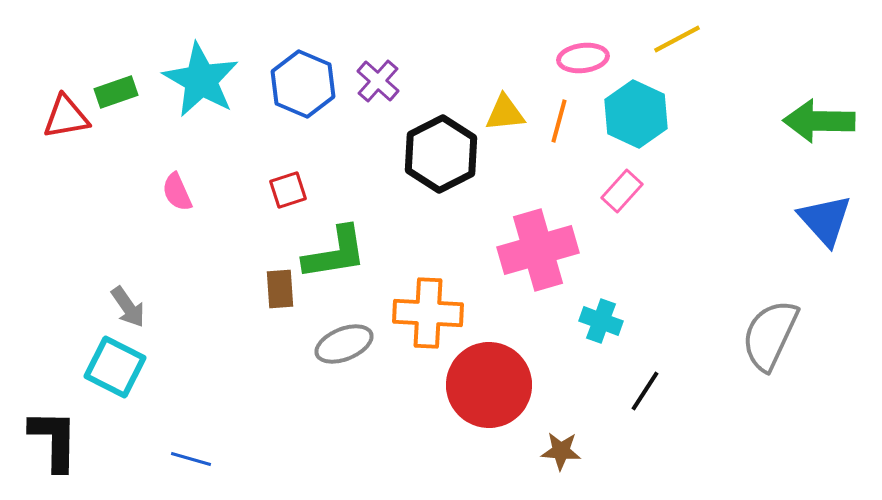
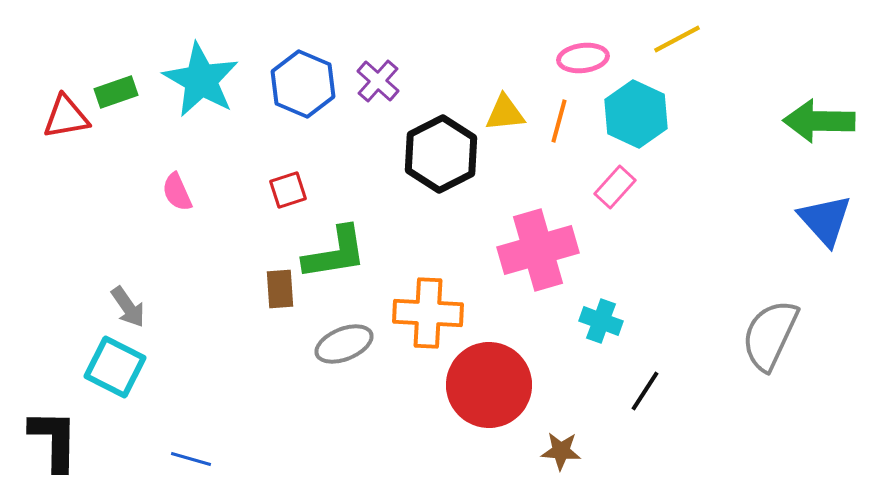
pink rectangle: moved 7 px left, 4 px up
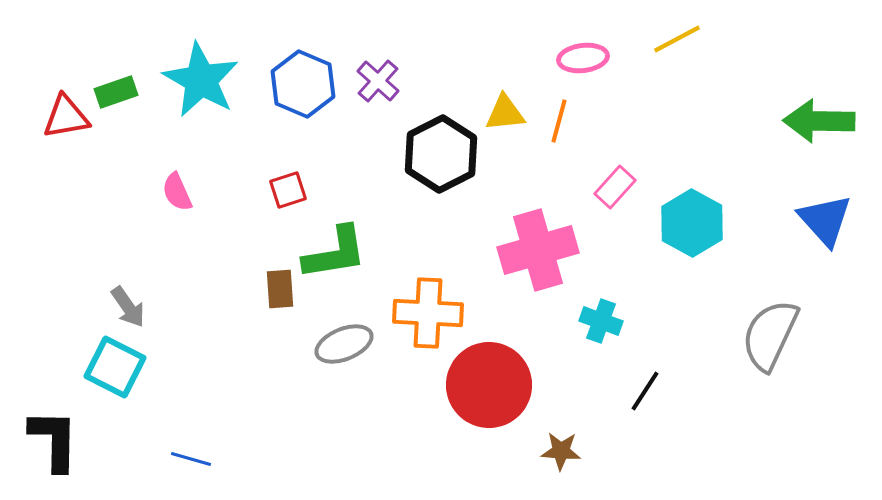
cyan hexagon: moved 56 px right, 109 px down; rotated 4 degrees clockwise
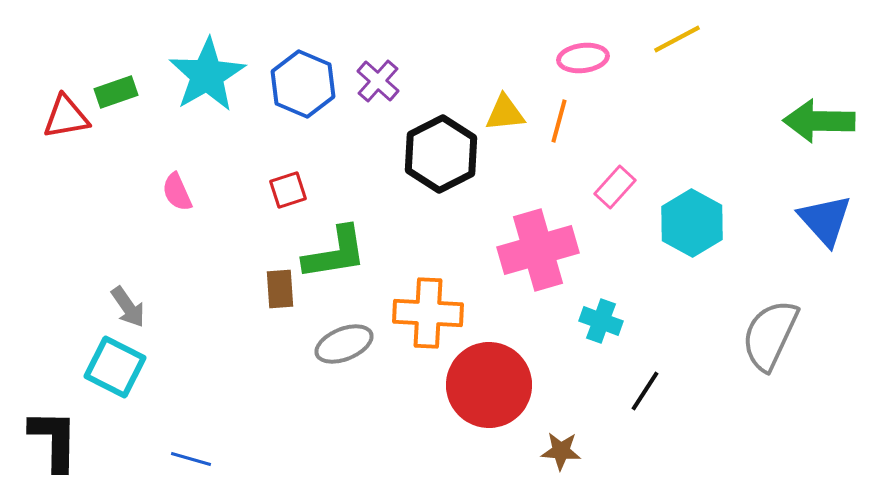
cyan star: moved 6 px right, 5 px up; rotated 12 degrees clockwise
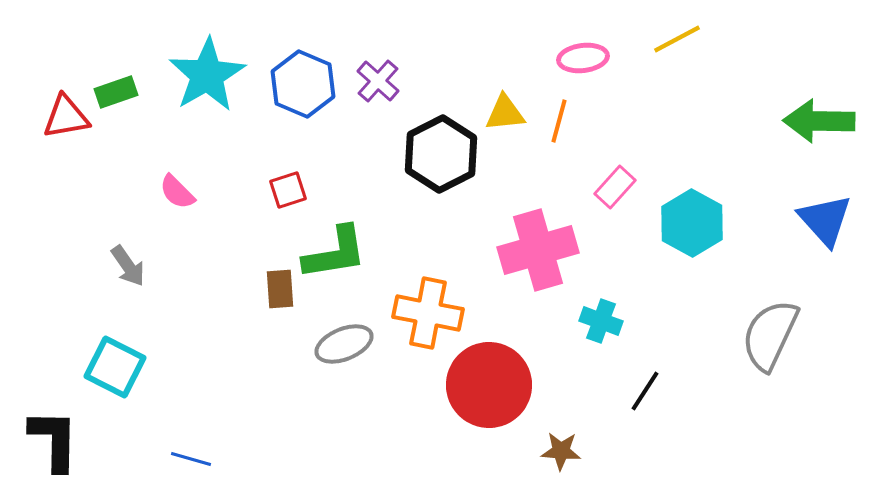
pink semicircle: rotated 21 degrees counterclockwise
gray arrow: moved 41 px up
orange cross: rotated 8 degrees clockwise
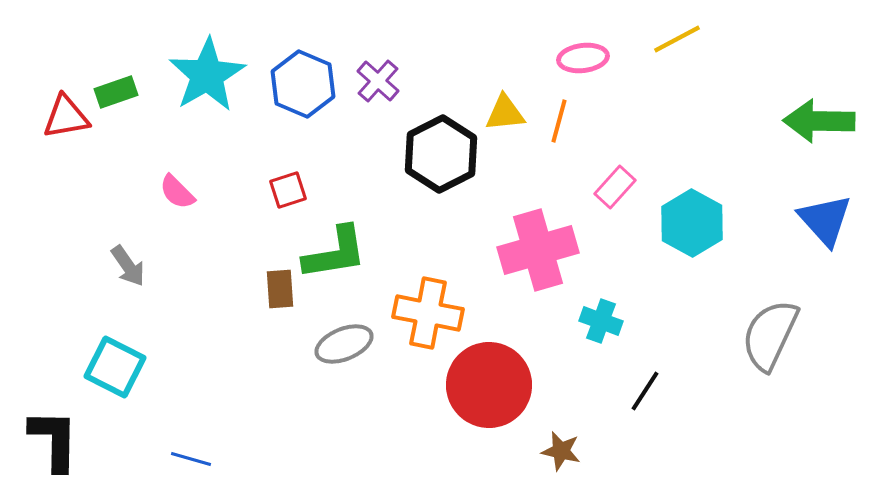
brown star: rotated 9 degrees clockwise
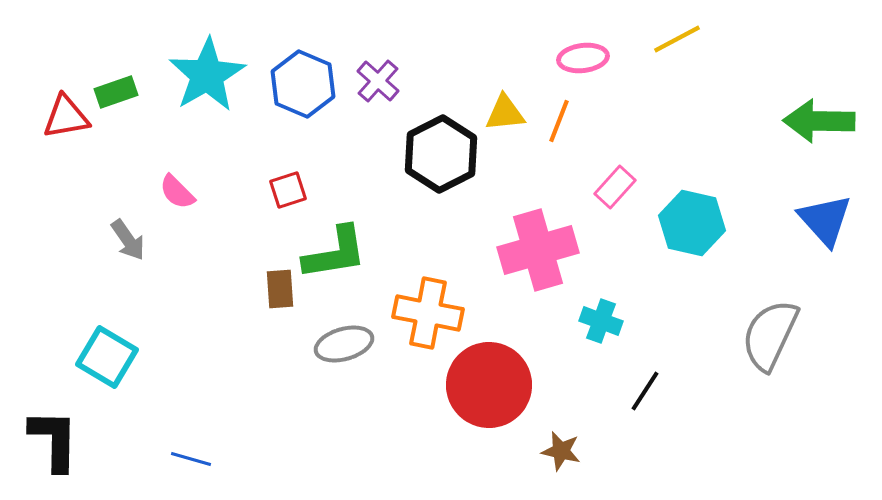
orange line: rotated 6 degrees clockwise
cyan hexagon: rotated 16 degrees counterclockwise
gray arrow: moved 26 px up
gray ellipse: rotated 6 degrees clockwise
cyan square: moved 8 px left, 10 px up; rotated 4 degrees clockwise
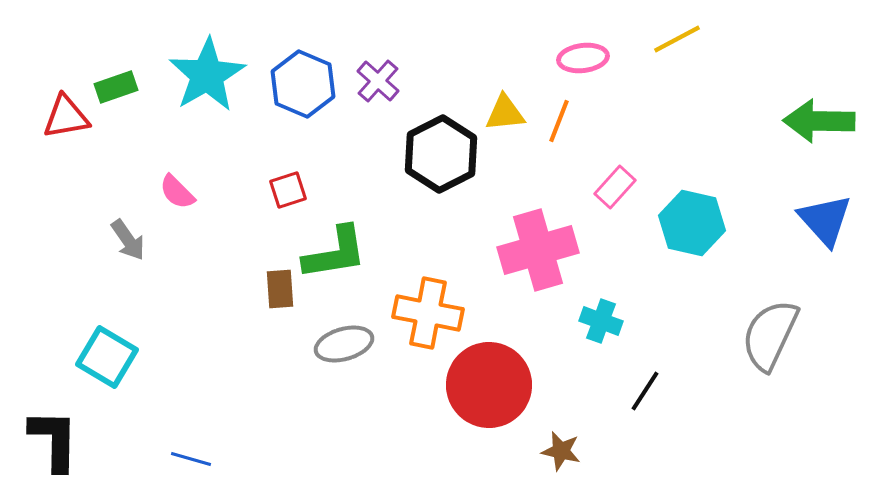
green rectangle: moved 5 px up
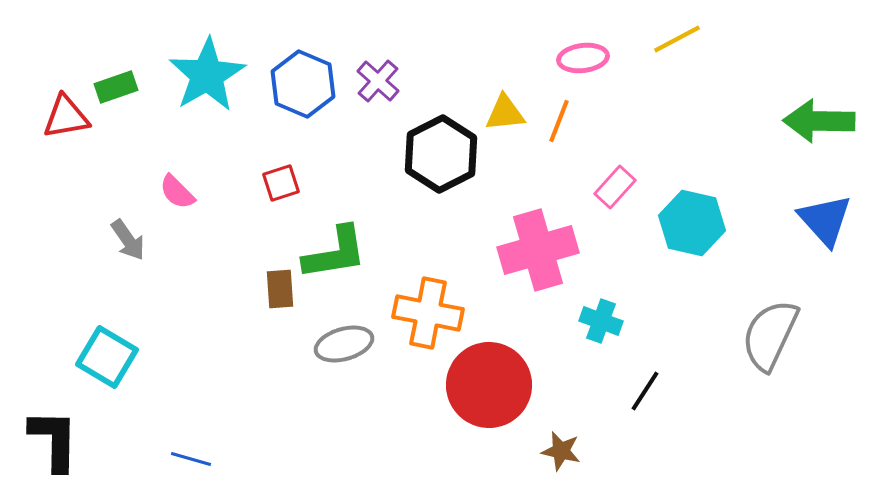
red square: moved 7 px left, 7 px up
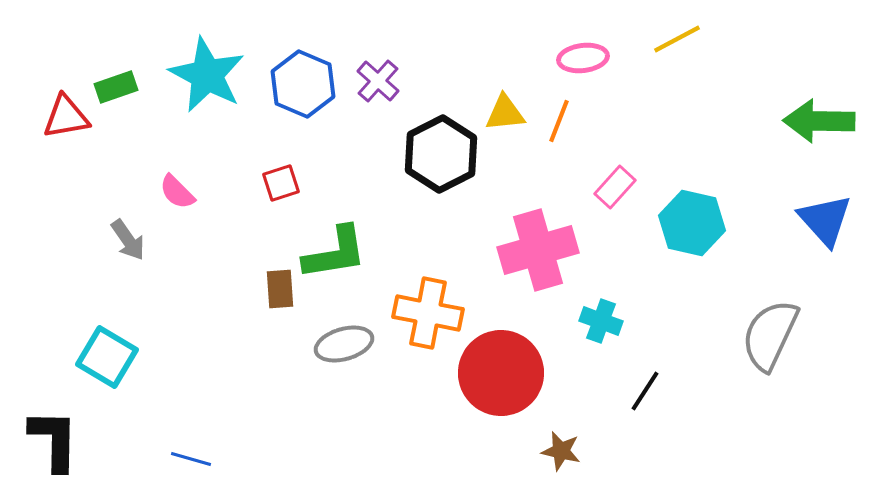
cyan star: rotated 14 degrees counterclockwise
red circle: moved 12 px right, 12 px up
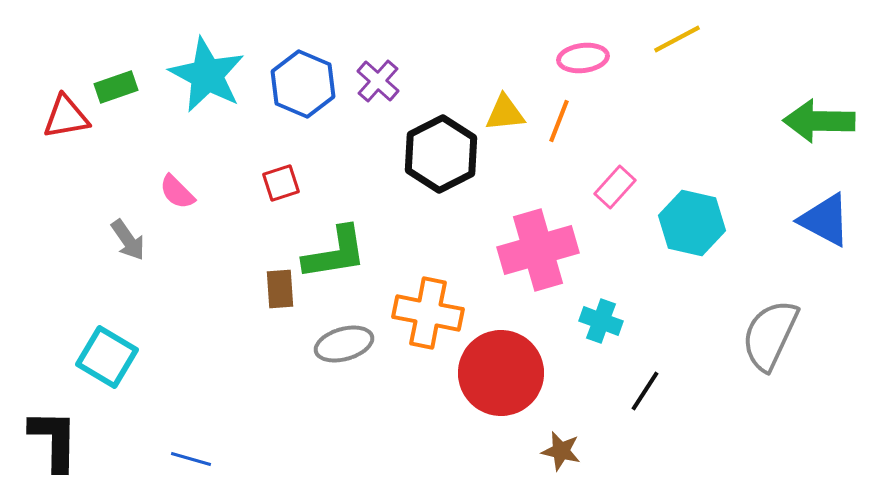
blue triangle: rotated 20 degrees counterclockwise
